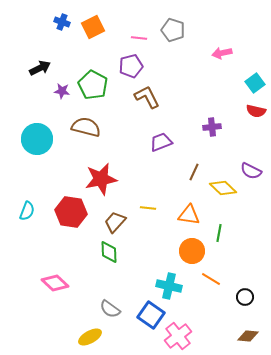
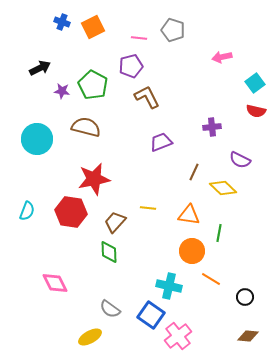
pink arrow: moved 4 px down
purple semicircle: moved 11 px left, 11 px up
red star: moved 7 px left
pink diamond: rotated 20 degrees clockwise
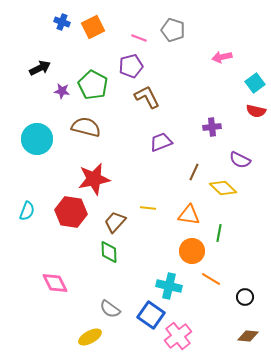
pink line: rotated 14 degrees clockwise
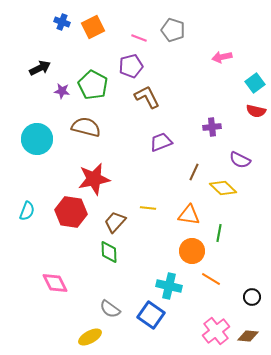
black circle: moved 7 px right
pink cross: moved 38 px right, 5 px up
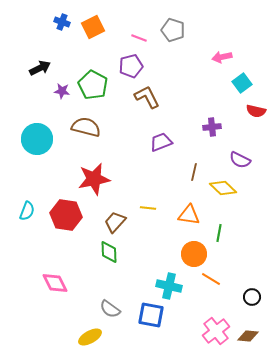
cyan square: moved 13 px left
brown line: rotated 12 degrees counterclockwise
red hexagon: moved 5 px left, 3 px down
orange circle: moved 2 px right, 3 px down
blue square: rotated 24 degrees counterclockwise
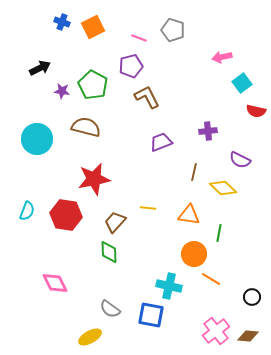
purple cross: moved 4 px left, 4 px down
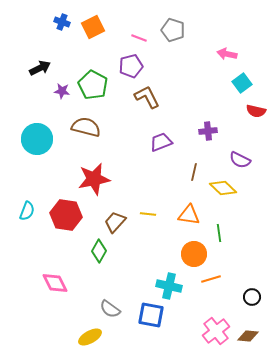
pink arrow: moved 5 px right, 3 px up; rotated 24 degrees clockwise
yellow line: moved 6 px down
green line: rotated 18 degrees counterclockwise
green diamond: moved 10 px left, 1 px up; rotated 30 degrees clockwise
orange line: rotated 48 degrees counterclockwise
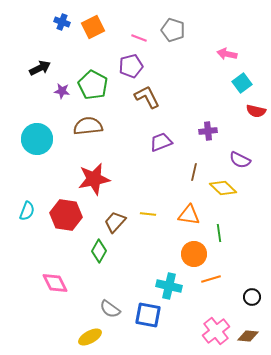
brown semicircle: moved 2 px right, 1 px up; rotated 20 degrees counterclockwise
blue square: moved 3 px left
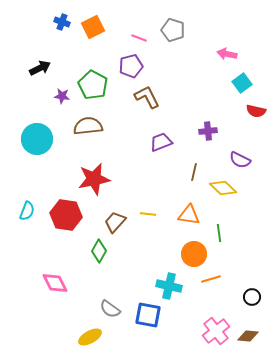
purple star: moved 5 px down
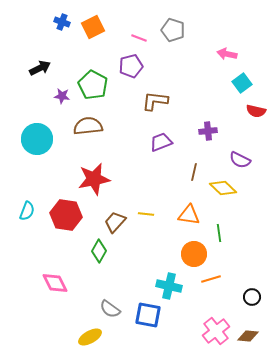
brown L-shape: moved 8 px right, 4 px down; rotated 56 degrees counterclockwise
yellow line: moved 2 px left
